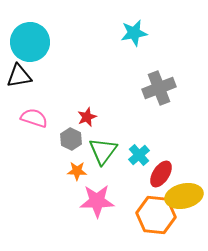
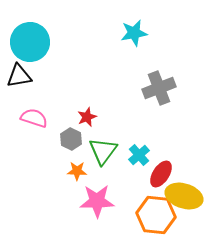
yellow ellipse: rotated 30 degrees clockwise
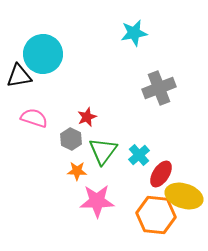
cyan circle: moved 13 px right, 12 px down
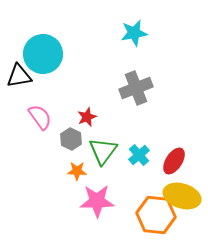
gray cross: moved 23 px left
pink semicircle: moved 6 px right, 1 px up; rotated 36 degrees clockwise
red ellipse: moved 13 px right, 13 px up
yellow ellipse: moved 2 px left
